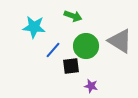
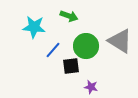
green arrow: moved 4 px left
purple star: moved 1 px down
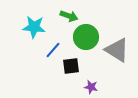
gray triangle: moved 3 px left, 9 px down
green circle: moved 9 px up
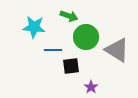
blue line: rotated 48 degrees clockwise
purple star: rotated 24 degrees clockwise
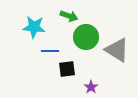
blue line: moved 3 px left, 1 px down
black square: moved 4 px left, 3 px down
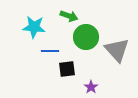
gray triangle: rotated 16 degrees clockwise
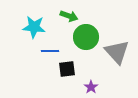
gray triangle: moved 2 px down
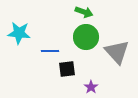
green arrow: moved 15 px right, 4 px up
cyan star: moved 15 px left, 6 px down
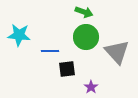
cyan star: moved 2 px down
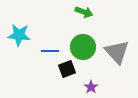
green circle: moved 3 px left, 10 px down
black square: rotated 12 degrees counterclockwise
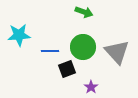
cyan star: rotated 10 degrees counterclockwise
